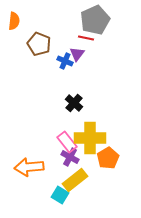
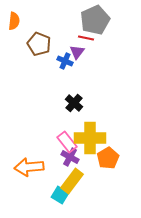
purple triangle: moved 2 px up
yellow rectangle: moved 3 px left, 1 px down; rotated 15 degrees counterclockwise
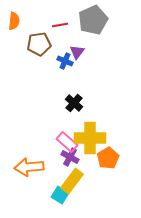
gray pentagon: moved 2 px left
red line: moved 26 px left, 13 px up; rotated 21 degrees counterclockwise
brown pentagon: rotated 30 degrees counterclockwise
pink rectangle: rotated 10 degrees counterclockwise
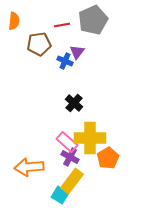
red line: moved 2 px right
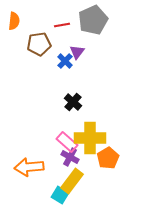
blue cross: rotated 21 degrees clockwise
black cross: moved 1 px left, 1 px up
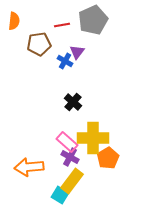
blue cross: rotated 14 degrees counterclockwise
yellow cross: moved 3 px right
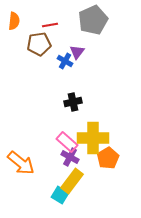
red line: moved 12 px left
black cross: rotated 36 degrees clockwise
orange arrow: moved 8 px left, 4 px up; rotated 136 degrees counterclockwise
